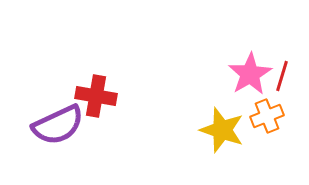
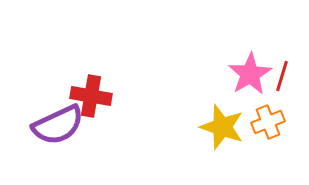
red cross: moved 5 px left
orange cross: moved 1 px right, 6 px down
yellow star: moved 3 px up
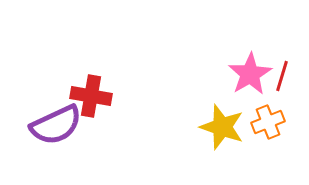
purple semicircle: moved 2 px left
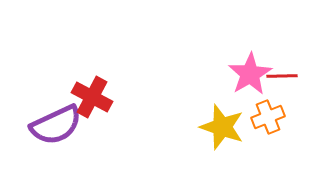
red line: rotated 72 degrees clockwise
red cross: moved 1 px right, 1 px down; rotated 18 degrees clockwise
orange cross: moved 5 px up
